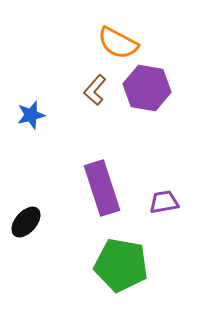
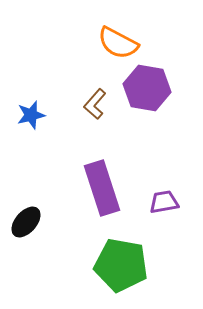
brown L-shape: moved 14 px down
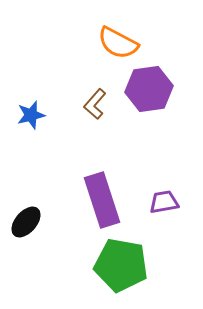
purple hexagon: moved 2 px right, 1 px down; rotated 18 degrees counterclockwise
purple rectangle: moved 12 px down
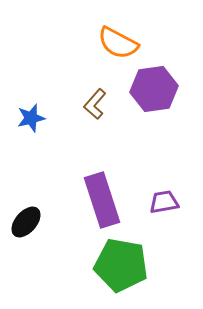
purple hexagon: moved 5 px right
blue star: moved 3 px down
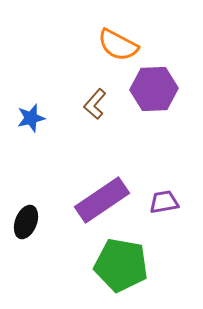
orange semicircle: moved 2 px down
purple hexagon: rotated 6 degrees clockwise
purple rectangle: rotated 74 degrees clockwise
black ellipse: rotated 20 degrees counterclockwise
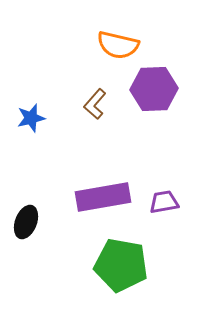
orange semicircle: rotated 15 degrees counterclockwise
purple rectangle: moved 1 px right, 3 px up; rotated 24 degrees clockwise
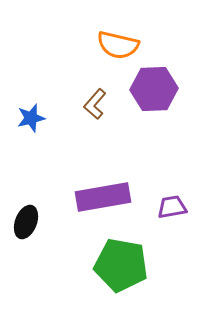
purple trapezoid: moved 8 px right, 5 px down
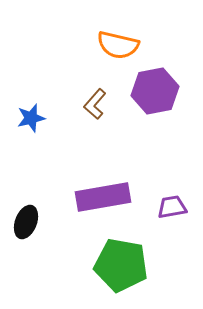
purple hexagon: moved 1 px right, 2 px down; rotated 9 degrees counterclockwise
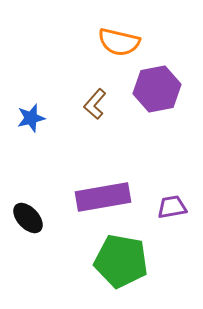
orange semicircle: moved 1 px right, 3 px up
purple hexagon: moved 2 px right, 2 px up
black ellipse: moved 2 px right, 4 px up; rotated 64 degrees counterclockwise
green pentagon: moved 4 px up
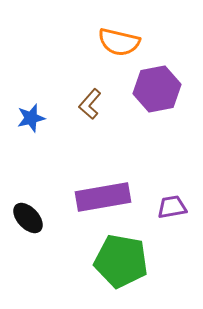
brown L-shape: moved 5 px left
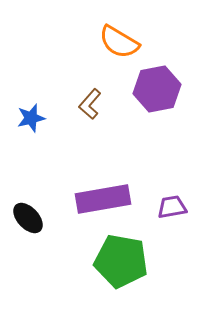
orange semicircle: rotated 18 degrees clockwise
purple rectangle: moved 2 px down
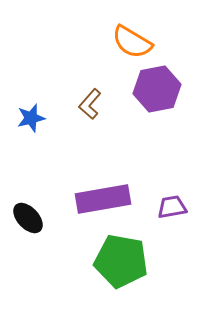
orange semicircle: moved 13 px right
